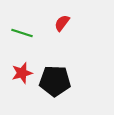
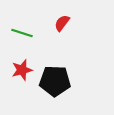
red star: moved 3 px up
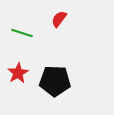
red semicircle: moved 3 px left, 4 px up
red star: moved 4 px left, 3 px down; rotated 15 degrees counterclockwise
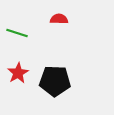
red semicircle: rotated 54 degrees clockwise
green line: moved 5 px left
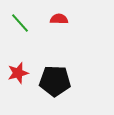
green line: moved 3 px right, 10 px up; rotated 30 degrees clockwise
red star: rotated 15 degrees clockwise
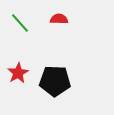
red star: rotated 15 degrees counterclockwise
